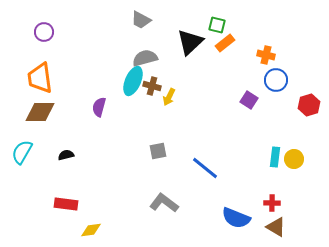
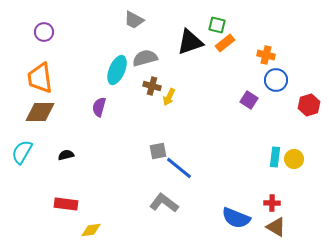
gray trapezoid: moved 7 px left
black triangle: rotated 24 degrees clockwise
cyan ellipse: moved 16 px left, 11 px up
blue line: moved 26 px left
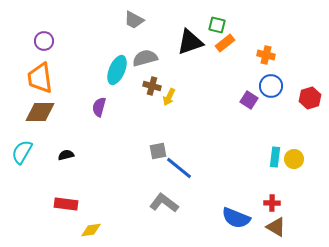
purple circle: moved 9 px down
blue circle: moved 5 px left, 6 px down
red hexagon: moved 1 px right, 7 px up
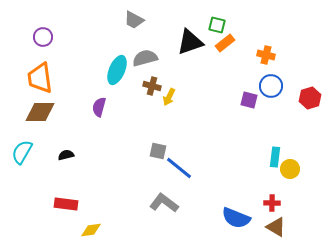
purple circle: moved 1 px left, 4 px up
purple square: rotated 18 degrees counterclockwise
gray square: rotated 24 degrees clockwise
yellow circle: moved 4 px left, 10 px down
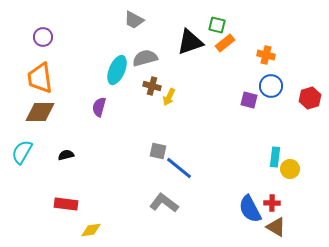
blue semicircle: moved 14 px right, 9 px up; rotated 40 degrees clockwise
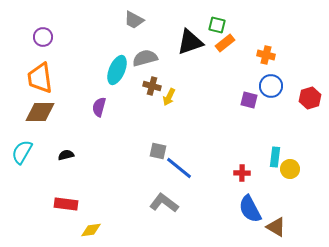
red cross: moved 30 px left, 30 px up
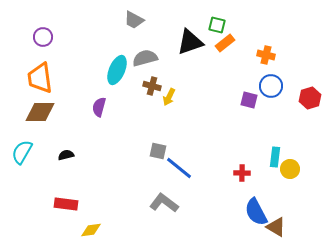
blue semicircle: moved 6 px right, 3 px down
